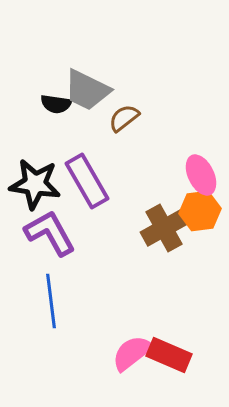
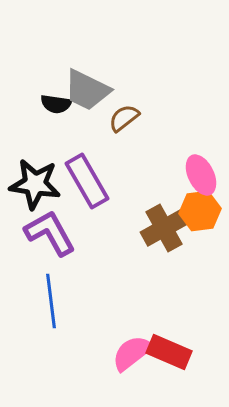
red rectangle: moved 3 px up
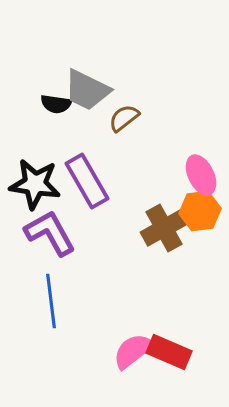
pink semicircle: moved 1 px right, 2 px up
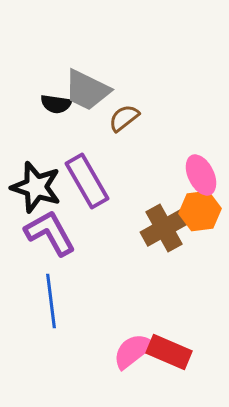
black star: moved 1 px right, 3 px down; rotated 9 degrees clockwise
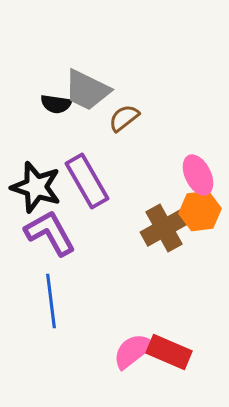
pink ellipse: moved 3 px left
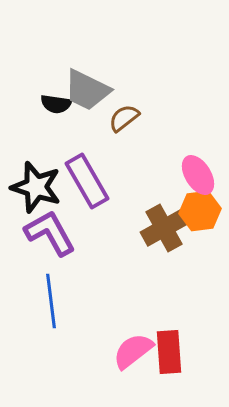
pink ellipse: rotated 6 degrees counterclockwise
red rectangle: rotated 63 degrees clockwise
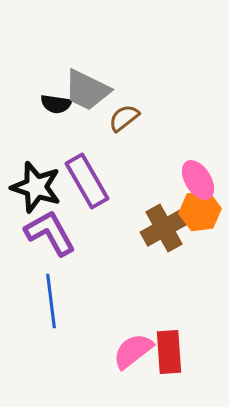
pink ellipse: moved 5 px down
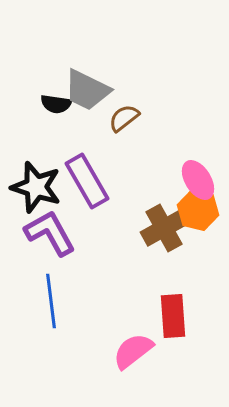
orange hexagon: moved 2 px left, 1 px up; rotated 21 degrees clockwise
red rectangle: moved 4 px right, 36 px up
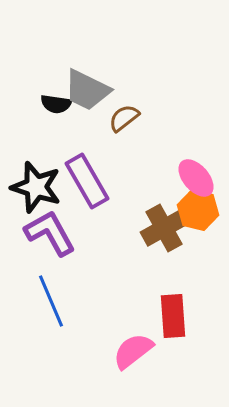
pink ellipse: moved 2 px left, 2 px up; rotated 9 degrees counterclockwise
blue line: rotated 16 degrees counterclockwise
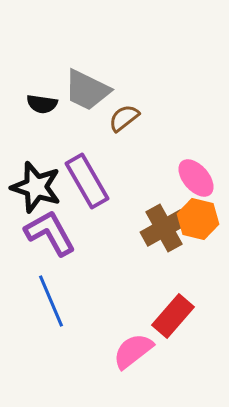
black semicircle: moved 14 px left
orange hexagon: moved 9 px down
red rectangle: rotated 45 degrees clockwise
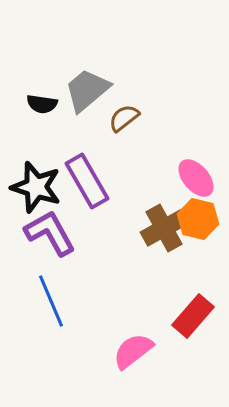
gray trapezoid: rotated 114 degrees clockwise
red rectangle: moved 20 px right
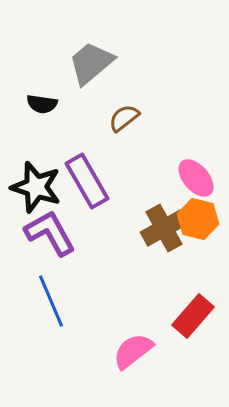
gray trapezoid: moved 4 px right, 27 px up
